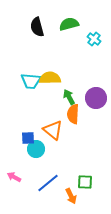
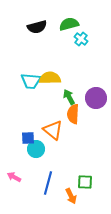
black semicircle: rotated 90 degrees counterclockwise
cyan cross: moved 13 px left
blue line: rotated 35 degrees counterclockwise
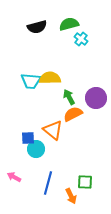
orange semicircle: rotated 60 degrees clockwise
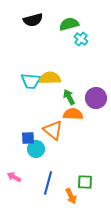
black semicircle: moved 4 px left, 7 px up
orange semicircle: rotated 30 degrees clockwise
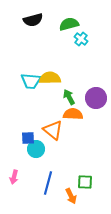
pink arrow: rotated 104 degrees counterclockwise
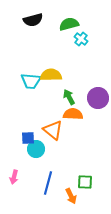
yellow semicircle: moved 1 px right, 3 px up
purple circle: moved 2 px right
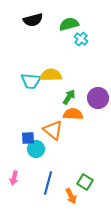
green arrow: rotated 63 degrees clockwise
pink arrow: moved 1 px down
green square: rotated 28 degrees clockwise
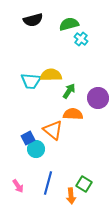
green arrow: moved 6 px up
blue square: rotated 24 degrees counterclockwise
pink arrow: moved 4 px right, 8 px down; rotated 48 degrees counterclockwise
green square: moved 1 px left, 2 px down
orange arrow: rotated 21 degrees clockwise
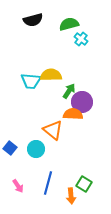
purple circle: moved 16 px left, 4 px down
blue square: moved 18 px left, 10 px down; rotated 24 degrees counterclockwise
